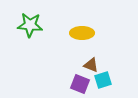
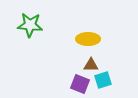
yellow ellipse: moved 6 px right, 6 px down
brown triangle: rotated 21 degrees counterclockwise
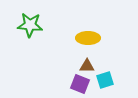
yellow ellipse: moved 1 px up
brown triangle: moved 4 px left, 1 px down
cyan square: moved 2 px right
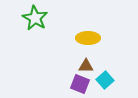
green star: moved 5 px right, 7 px up; rotated 25 degrees clockwise
brown triangle: moved 1 px left
cyan square: rotated 24 degrees counterclockwise
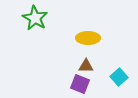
cyan square: moved 14 px right, 3 px up
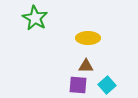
cyan square: moved 12 px left, 8 px down
purple square: moved 2 px left, 1 px down; rotated 18 degrees counterclockwise
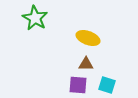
yellow ellipse: rotated 20 degrees clockwise
brown triangle: moved 2 px up
cyan square: rotated 30 degrees counterclockwise
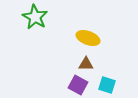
green star: moved 1 px up
purple square: rotated 24 degrees clockwise
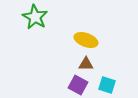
yellow ellipse: moved 2 px left, 2 px down
